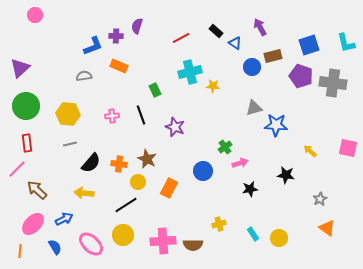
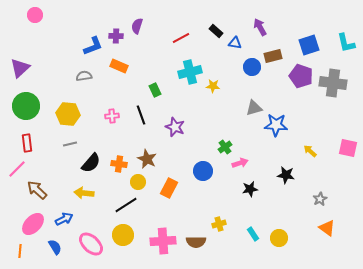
blue triangle at (235, 43): rotated 24 degrees counterclockwise
brown semicircle at (193, 245): moved 3 px right, 3 px up
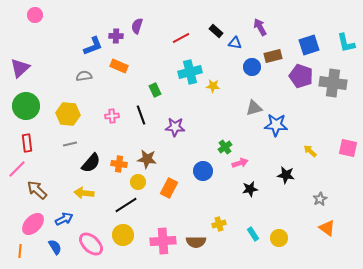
purple star at (175, 127): rotated 18 degrees counterclockwise
brown star at (147, 159): rotated 18 degrees counterclockwise
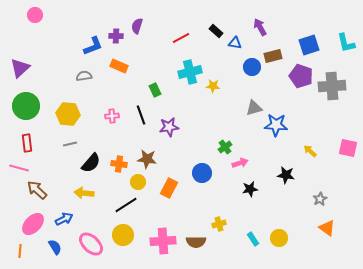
gray cross at (333, 83): moved 1 px left, 3 px down; rotated 12 degrees counterclockwise
purple star at (175, 127): moved 6 px left; rotated 12 degrees counterclockwise
pink line at (17, 169): moved 2 px right, 1 px up; rotated 60 degrees clockwise
blue circle at (203, 171): moved 1 px left, 2 px down
cyan rectangle at (253, 234): moved 5 px down
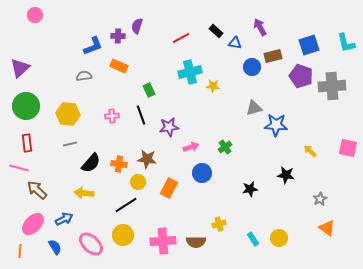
purple cross at (116, 36): moved 2 px right
green rectangle at (155, 90): moved 6 px left
pink arrow at (240, 163): moved 49 px left, 16 px up
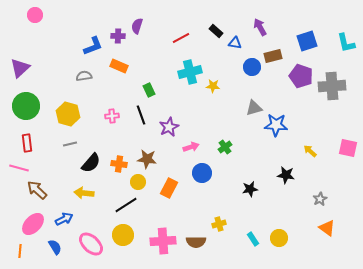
blue square at (309, 45): moved 2 px left, 4 px up
yellow hexagon at (68, 114): rotated 10 degrees clockwise
purple star at (169, 127): rotated 18 degrees counterclockwise
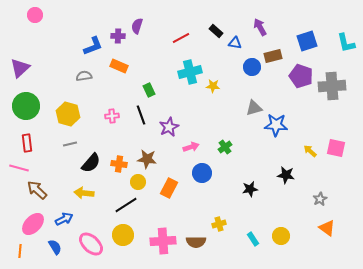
pink square at (348, 148): moved 12 px left
yellow circle at (279, 238): moved 2 px right, 2 px up
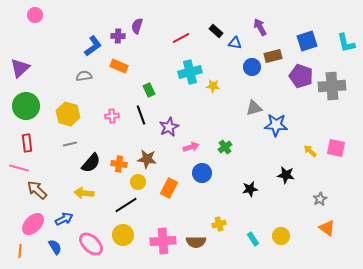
blue L-shape at (93, 46): rotated 15 degrees counterclockwise
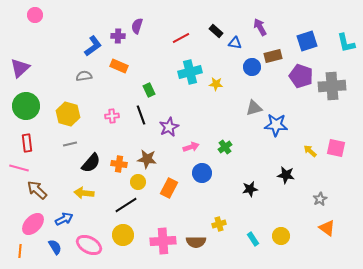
yellow star at (213, 86): moved 3 px right, 2 px up
pink ellipse at (91, 244): moved 2 px left, 1 px down; rotated 15 degrees counterclockwise
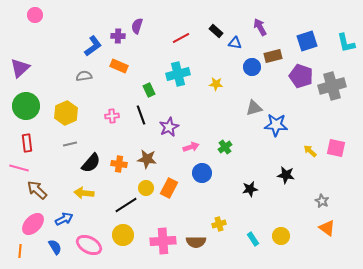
cyan cross at (190, 72): moved 12 px left, 2 px down
gray cross at (332, 86): rotated 12 degrees counterclockwise
yellow hexagon at (68, 114): moved 2 px left, 1 px up; rotated 20 degrees clockwise
yellow circle at (138, 182): moved 8 px right, 6 px down
gray star at (320, 199): moved 2 px right, 2 px down; rotated 16 degrees counterclockwise
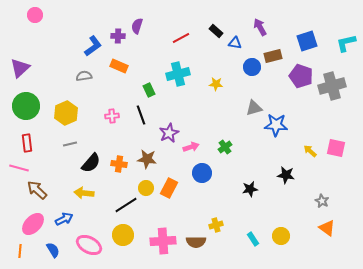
cyan L-shape at (346, 43): rotated 90 degrees clockwise
purple star at (169, 127): moved 6 px down
yellow cross at (219, 224): moved 3 px left, 1 px down
blue semicircle at (55, 247): moved 2 px left, 3 px down
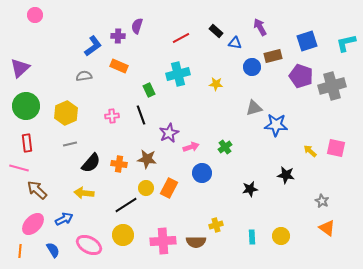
cyan rectangle at (253, 239): moved 1 px left, 2 px up; rotated 32 degrees clockwise
